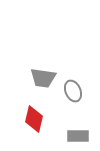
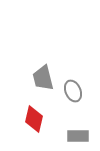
gray trapezoid: rotated 68 degrees clockwise
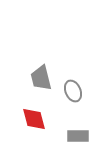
gray trapezoid: moved 2 px left
red diamond: rotated 28 degrees counterclockwise
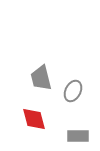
gray ellipse: rotated 50 degrees clockwise
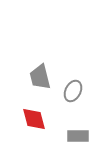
gray trapezoid: moved 1 px left, 1 px up
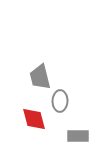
gray ellipse: moved 13 px left, 10 px down; rotated 25 degrees counterclockwise
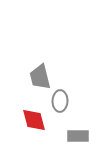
red diamond: moved 1 px down
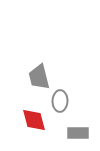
gray trapezoid: moved 1 px left
gray rectangle: moved 3 px up
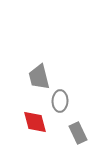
red diamond: moved 1 px right, 2 px down
gray rectangle: rotated 65 degrees clockwise
